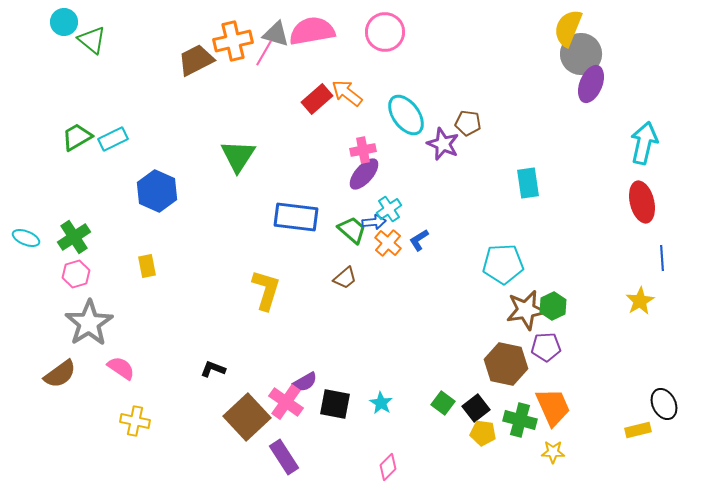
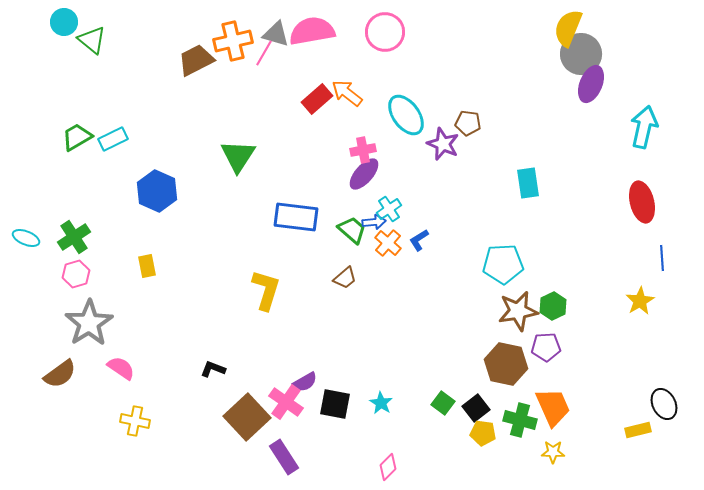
cyan arrow at (644, 143): moved 16 px up
brown star at (526, 310): moved 8 px left, 1 px down
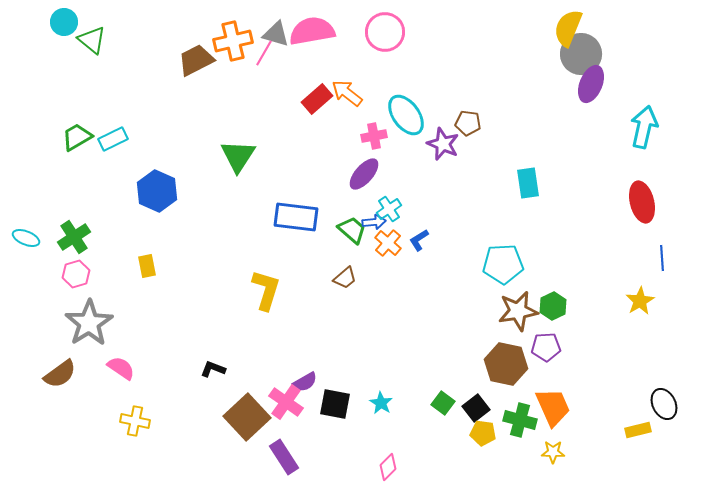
pink cross at (363, 150): moved 11 px right, 14 px up
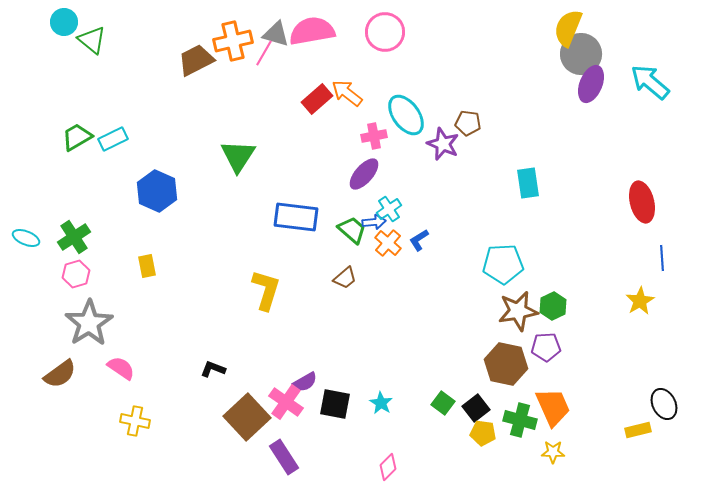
cyan arrow at (644, 127): moved 6 px right, 45 px up; rotated 63 degrees counterclockwise
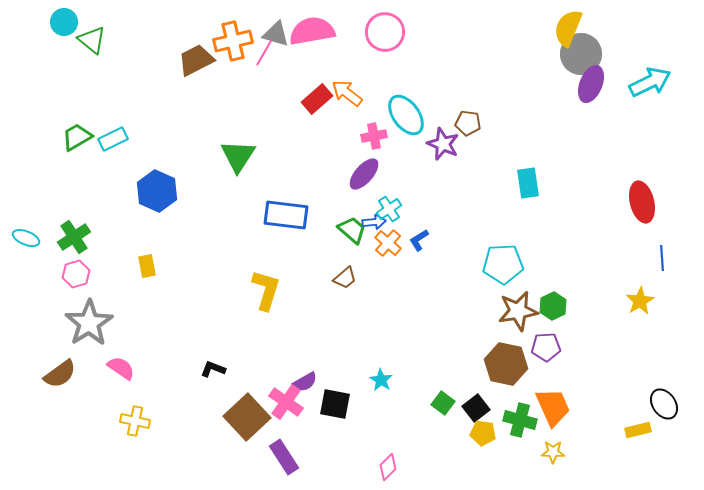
cyan arrow at (650, 82): rotated 114 degrees clockwise
blue rectangle at (296, 217): moved 10 px left, 2 px up
cyan star at (381, 403): moved 23 px up
black ellipse at (664, 404): rotated 8 degrees counterclockwise
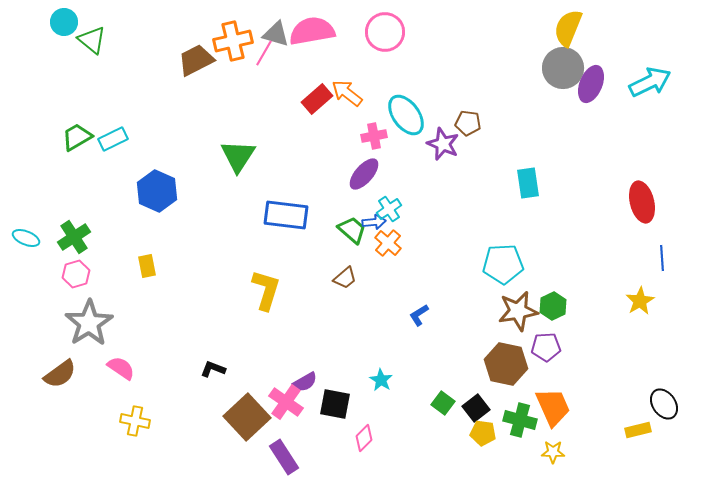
gray circle at (581, 54): moved 18 px left, 14 px down
blue L-shape at (419, 240): moved 75 px down
pink diamond at (388, 467): moved 24 px left, 29 px up
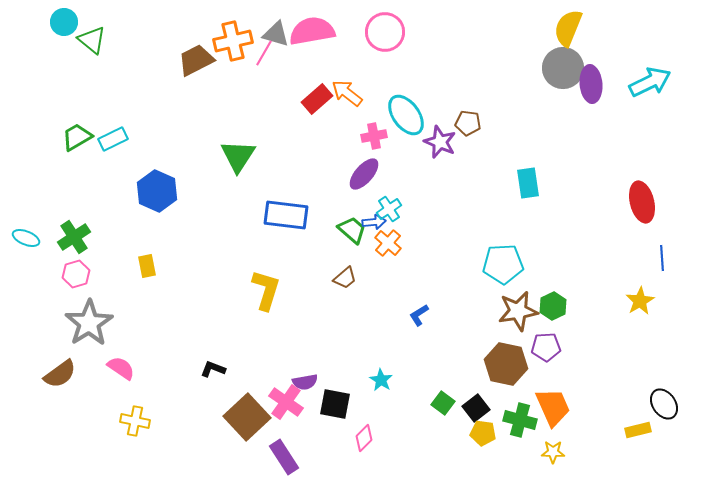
purple ellipse at (591, 84): rotated 27 degrees counterclockwise
purple star at (443, 144): moved 3 px left, 2 px up
purple semicircle at (305, 382): rotated 20 degrees clockwise
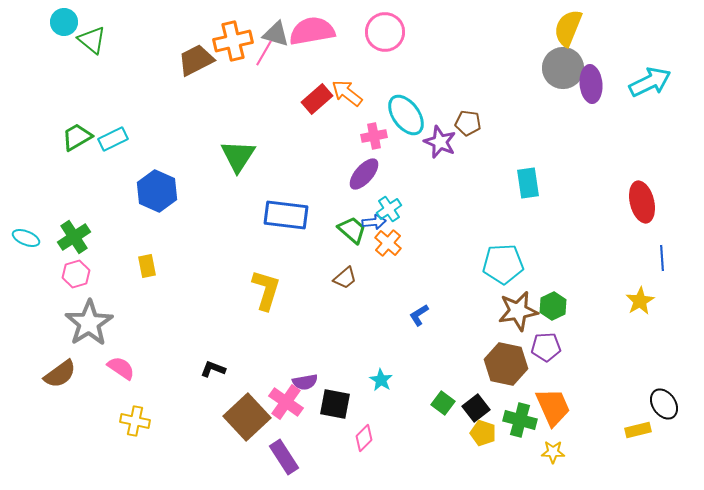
yellow pentagon at (483, 433): rotated 10 degrees clockwise
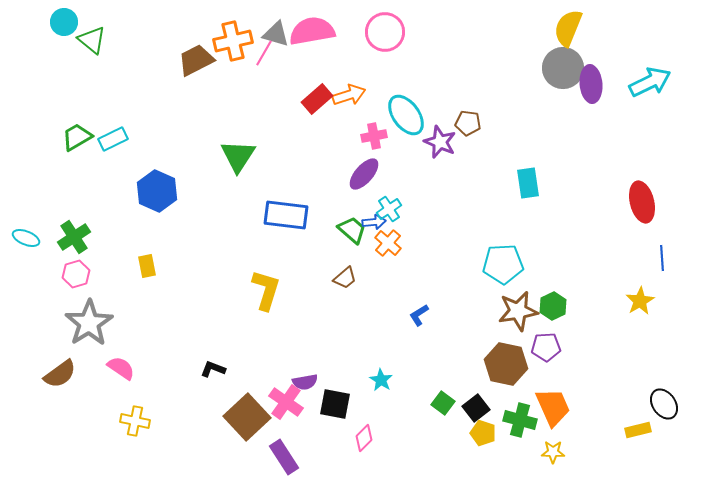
orange arrow at (347, 93): moved 2 px right, 2 px down; rotated 124 degrees clockwise
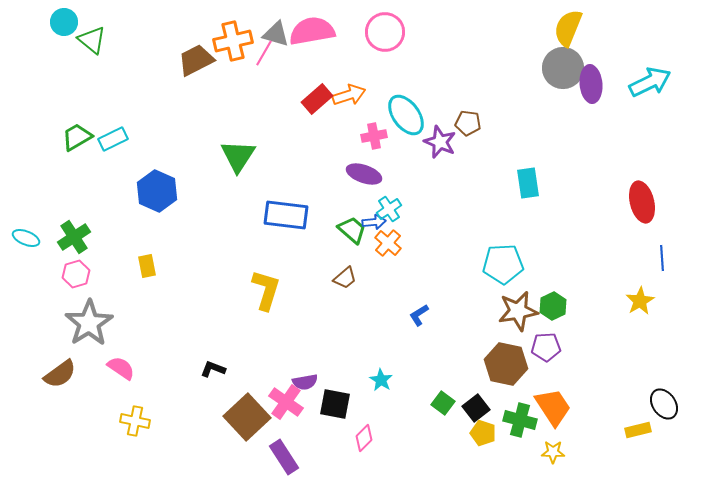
purple ellipse at (364, 174): rotated 68 degrees clockwise
orange trapezoid at (553, 407): rotated 9 degrees counterclockwise
